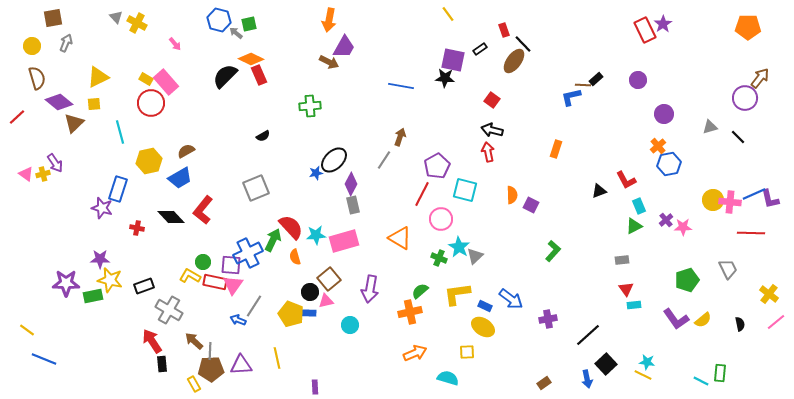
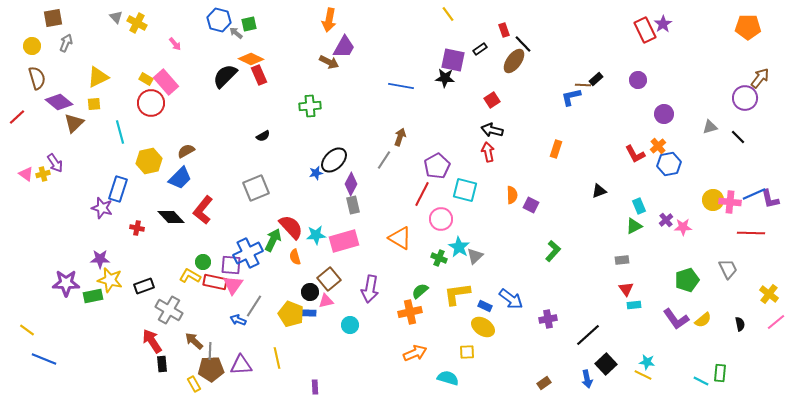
red square at (492, 100): rotated 21 degrees clockwise
blue trapezoid at (180, 178): rotated 15 degrees counterclockwise
red L-shape at (626, 180): moved 9 px right, 26 px up
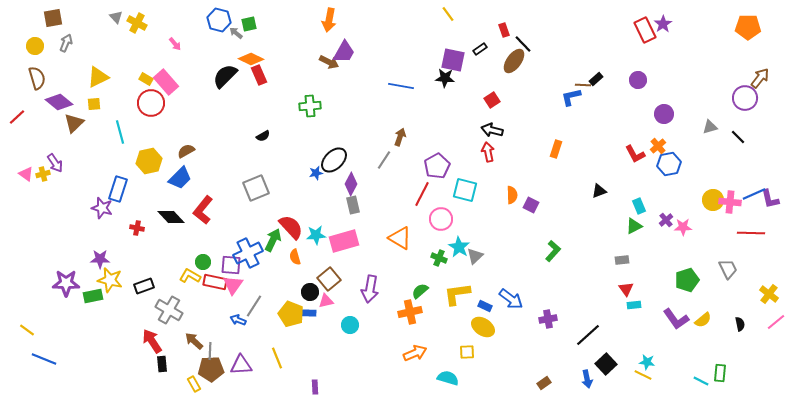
yellow circle at (32, 46): moved 3 px right
purple trapezoid at (344, 47): moved 5 px down
yellow line at (277, 358): rotated 10 degrees counterclockwise
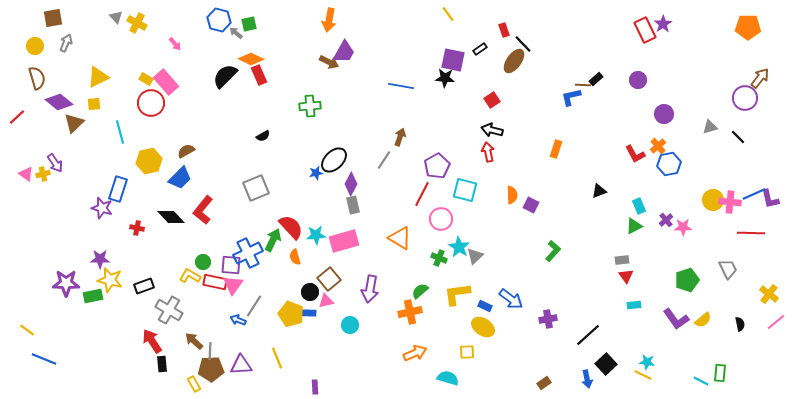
red triangle at (626, 289): moved 13 px up
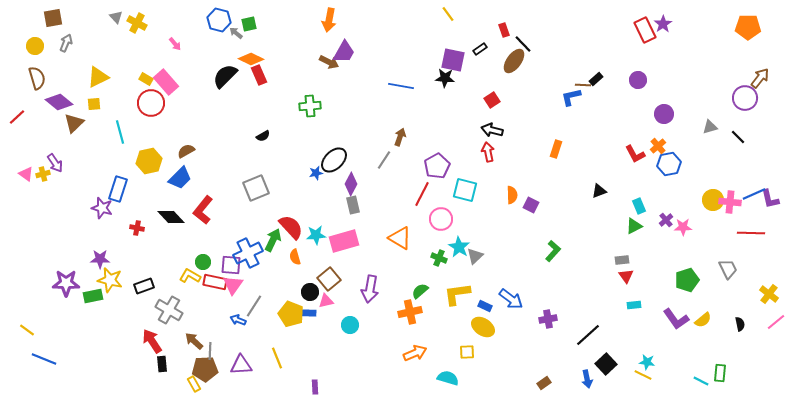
brown pentagon at (211, 369): moved 6 px left
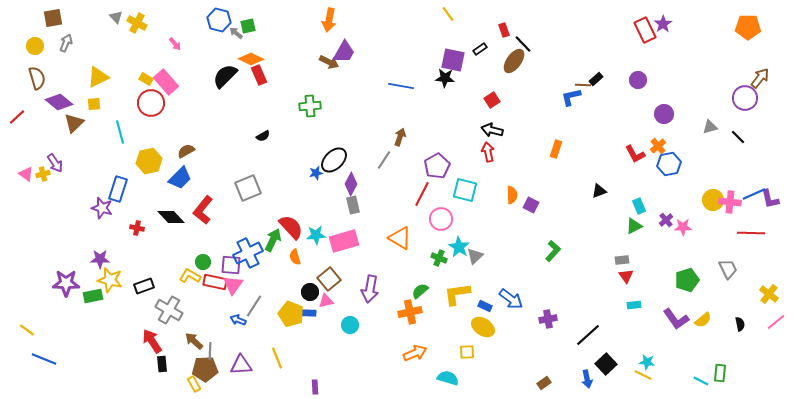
green square at (249, 24): moved 1 px left, 2 px down
gray square at (256, 188): moved 8 px left
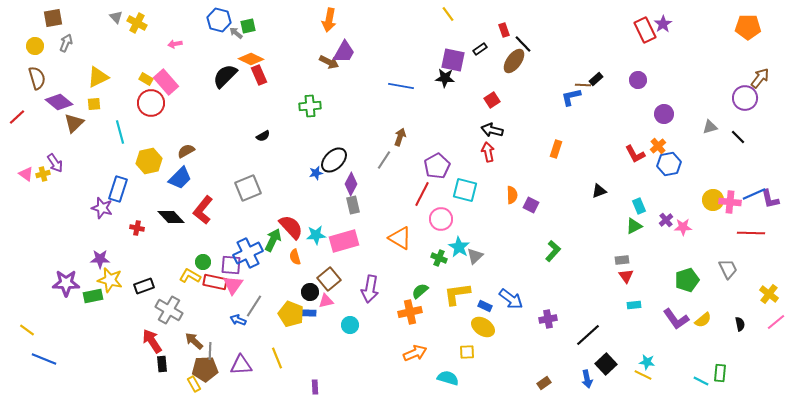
pink arrow at (175, 44): rotated 120 degrees clockwise
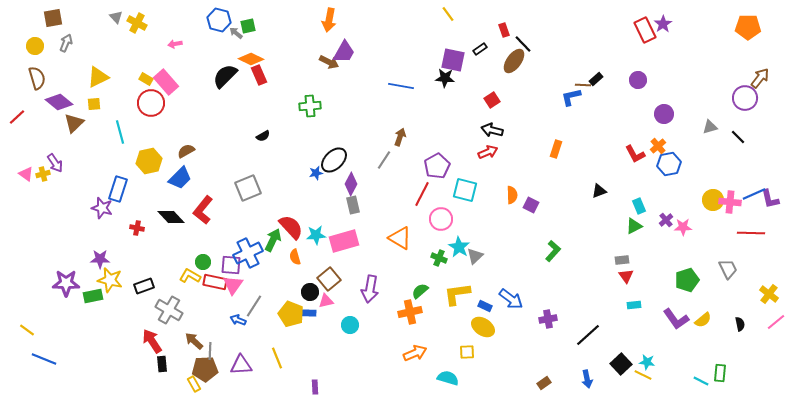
red arrow at (488, 152): rotated 78 degrees clockwise
black square at (606, 364): moved 15 px right
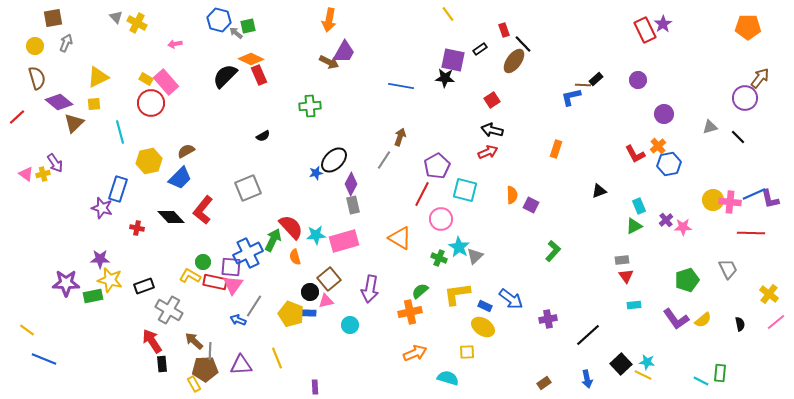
purple square at (231, 265): moved 2 px down
